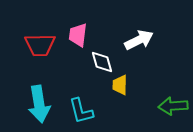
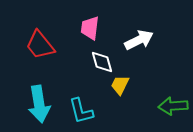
pink trapezoid: moved 12 px right, 7 px up
red trapezoid: rotated 52 degrees clockwise
yellow trapezoid: rotated 25 degrees clockwise
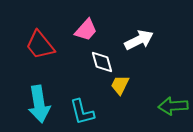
pink trapezoid: moved 4 px left, 2 px down; rotated 145 degrees counterclockwise
cyan L-shape: moved 1 px right, 1 px down
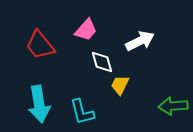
white arrow: moved 1 px right, 1 px down
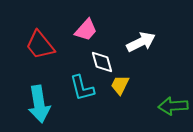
white arrow: moved 1 px right, 1 px down
cyan L-shape: moved 24 px up
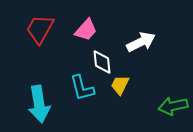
red trapezoid: moved 16 px up; rotated 68 degrees clockwise
white diamond: rotated 10 degrees clockwise
green arrow: rotated 8 degrees counterclockwise
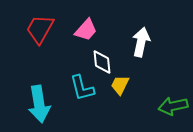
white arrow: rotated 52 degrees counterclockwise
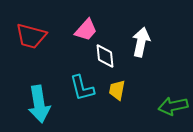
red trapezoid: moved 9 px left, 7 px down; rotated 104 degrees counterclockwise
white diamond: moved 3 px right, 6 px up
yellow trapezoid: moved 3 px left, 5 px down; rotated 15 degrees counterclockwise
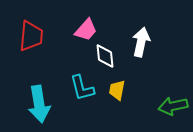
red trapezoid: rotated 100 degrees counterclockwise
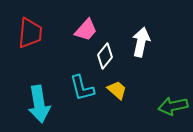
red trapezoid: moved 1 px left, 3 px up
white diamond: rotated 45 degrees clockwise
yellow trapezoid: rotated 120 degrees clockwise
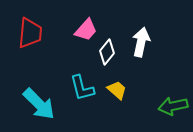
white diamond: moved 2 px right, 4 px up
cyan arrow: rotated 36 degrees counterclockwise
